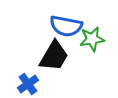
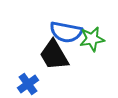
blue semicircle: moved 6 px down
black trapezoid: moved 1 px up; rotated 120 degrees clockwise
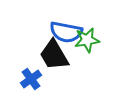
green star: moved 5 px left, 1 px down
blue cross: moved 3 px right, 5 px up
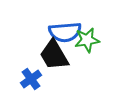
blue semicircle: moved 1 px left; rotated 16 degrees counterclockwise
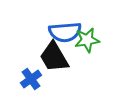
black trapezoid: moved 2 px down
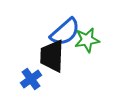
blue semicircle: rotated 36 degrees counterclockwise
black trapezoid: moved 2 px left, 1 px up; rotated 32 degrees clockwise
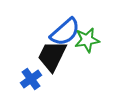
black trapezoid: rotated 24 degrees clockwise
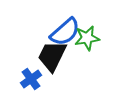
green star: moved 2 px up
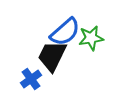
green star: moved 4 px right
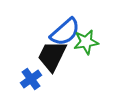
green star: moved 5 px left, 4 px down
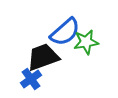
black trapezoid: moved 9 px left, 1 px down; rotated 44 degrees clockwise
